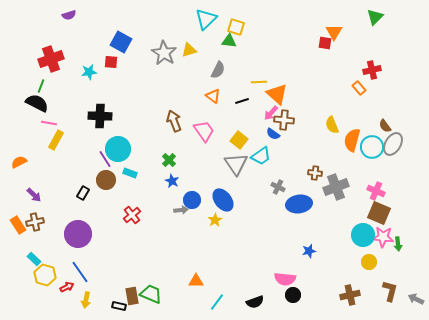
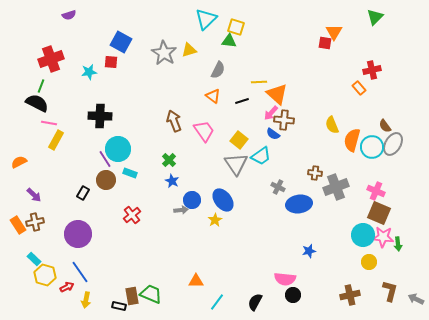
black semicircle at (255, 302): rotated 138 degrees clockwise
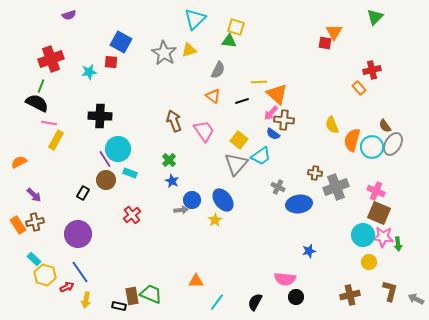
cyan triangle at (206, 19): moved 11 px left
gray triangle at (236, 164): rotated 15 degrees clockwise
black circle at (293, 295): moved 3 px right, 2 px down
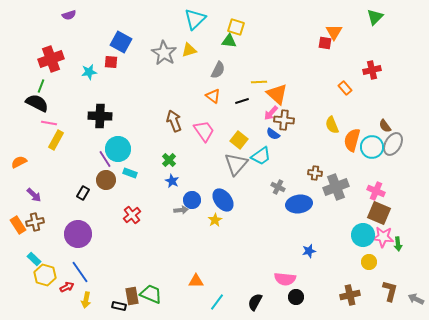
orange rectangle at (359, 88): moved 14 px left
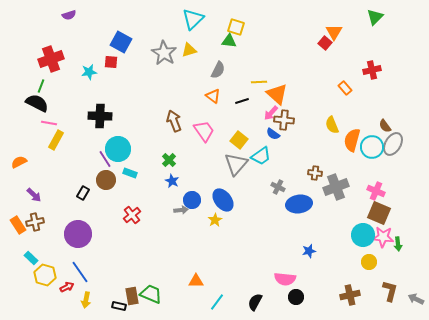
cyan triangle at (195, 19): moved 2 px left
red square at (325, 43): rotated 32 degrees clockwise
cyan rectangle at (34, 259): moved 3 px left, 1 px up
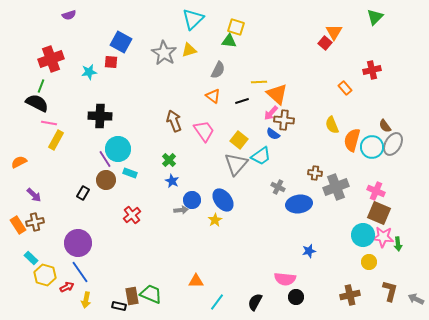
purple circle at (78, 234): moved 9 px down
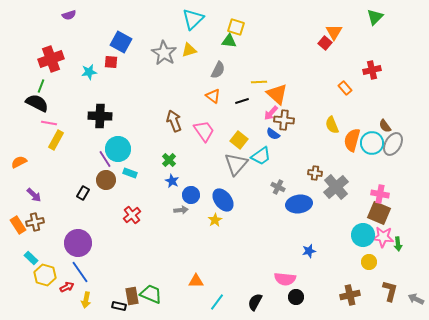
cyan circle at (372, 147): moved 4 px up
gray cross at (336, 187): rotated 20 degrees counterclockwise
pink cross at (376, 191): moved 4 px right, 3 px down; rotated 12 degrees counterclockwise
blue circle at (192, 200): moved 1 px left, 5 px up
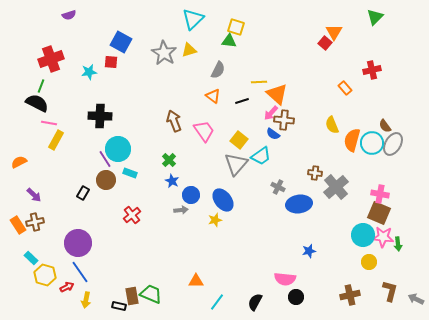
yellow star at (215, 220): rotated 16 degrees clockwise
